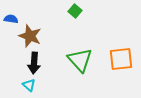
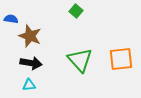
green square: moved 1 px right
black arrow: moved 3 px left; rotated 85 degrees counterclockwise
cyan triangle: rotated 48 degrees counterclockwise
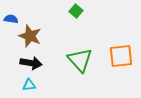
orange square: moved 3 px up
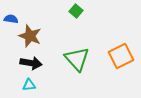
orange square: rotated 20 degrees counterclockwise
green triangle: moved 3 px left, 1 px up
